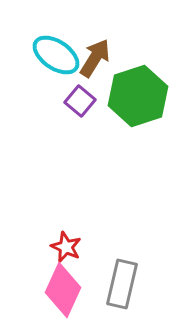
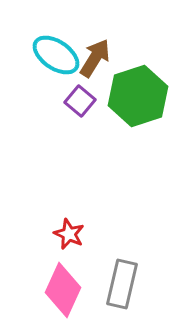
red star: moved 3 px right, 13 px up
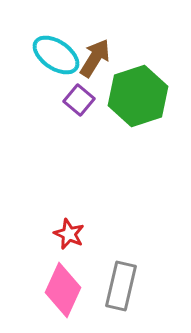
purple square: moved 1 px left, 1 px up
gray rectangle: moved 1 px left, 2 px down
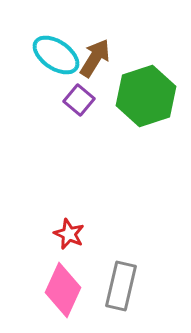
green hexagon: moved 8 px right
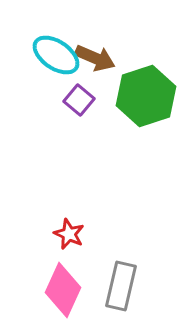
brown arrow: rotated 81 degrees clockwise
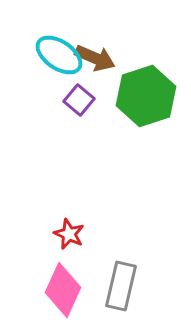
cyan ellipse: moved 3 px right
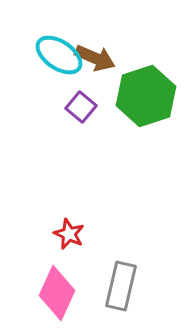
purple square: moved 2 px right, 7 px down
pink diamond: moved 6 px left, 3 px down
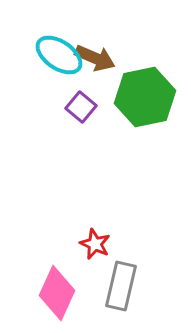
green hexagon: moved 1 px left, 1 px down; rotated 6 degrees clockwise
red star: moved 26 px right, 10 px down
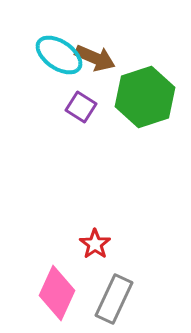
green hexagon: rotated 6 degrees counterclockwise
purple square: rotated 8 degrees counterclockwise
red star: rotated 12 degrees clockwise
gray rectangle: moved 7 px left, 13 px down; rotated 12 degrees clockwise
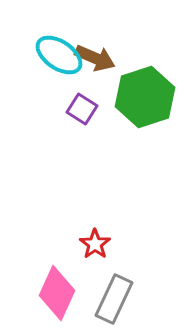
purple square: moved 1 px right, 2 px down
